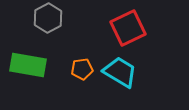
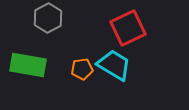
cyan trapezoid: moved 6 px left, 7 px up
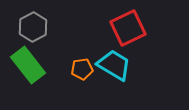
gray hexagon: moved 15 px left, 9 px down
green rectangle: rotated 42 degrees clockwise
